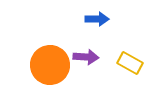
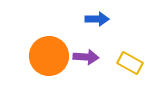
orange circle: moved 1 px left, 9 px up
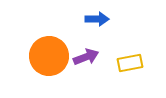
purple arrow: rotated 25 degrees counterclockwise
yellow rectangle: rotated 40 degrees counterclockwise
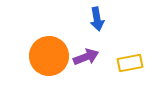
blue arrow: rotated 80 degrees clockwise
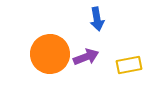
orange circle: moved 1 px right, 2 px up
yellow rectangle: moved 1 px left, 2 px down
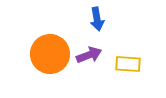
purple arrow: moved 3 px right, 2 px up
yellow rectangle: moved 1 px left, 1 px up; rotated 15 degrees clockwise
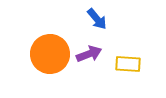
blue arrow: rotated 30 degrees counterclockwise
purple arrow: moved 1 px up
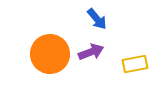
purple arrow: moved 2 px right, 2 px up
yellow rectangle: moved 7 px right; rotated 15 degrees counterclockwise
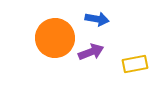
blue arrow: rotated 40 degrees counterclockwise
orange circle: moved 5 px right, 16 px up
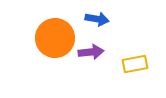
purple arrow: rotated 15 degrees clockwise
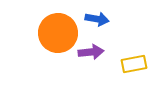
orange circle: moved 3 px right, 5 px up
yellow rectangle: moved 1 px left
